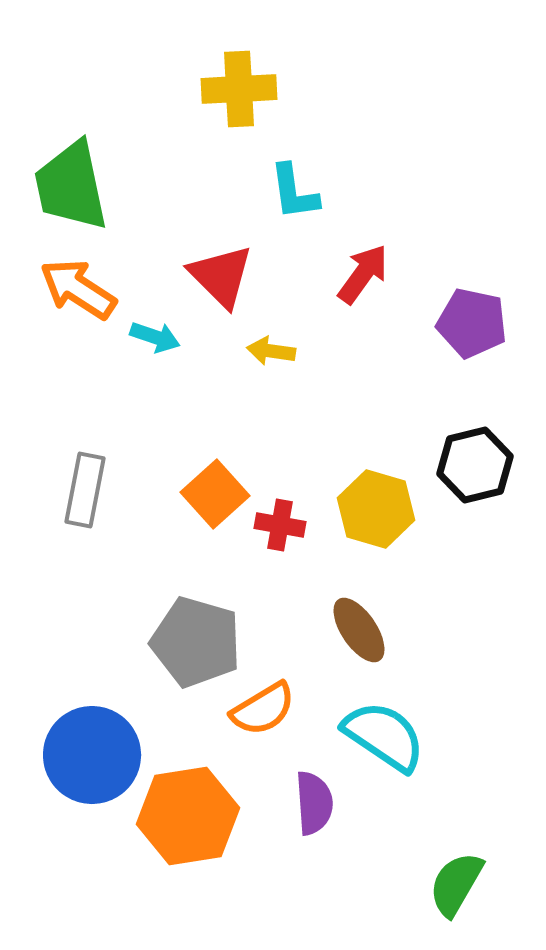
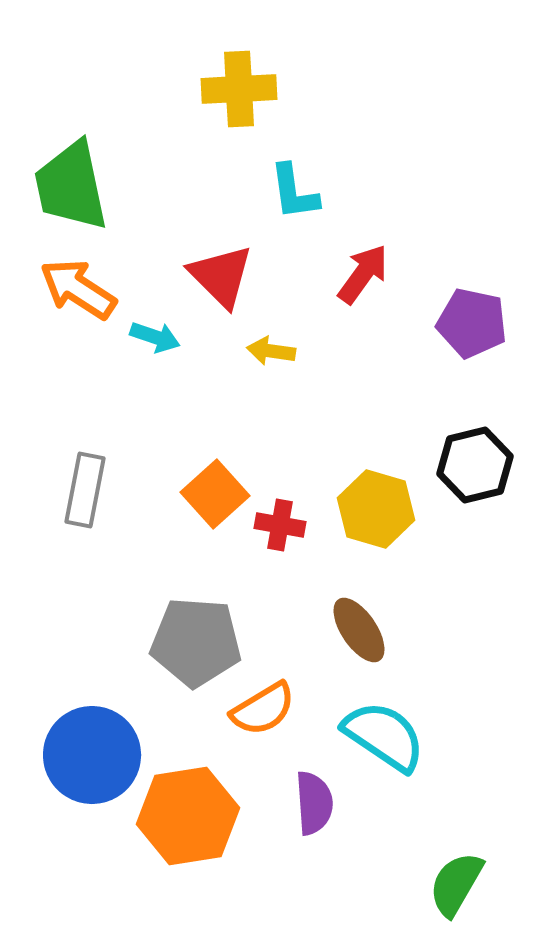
gray pentagon: rotated 12 degrees counterclockwise
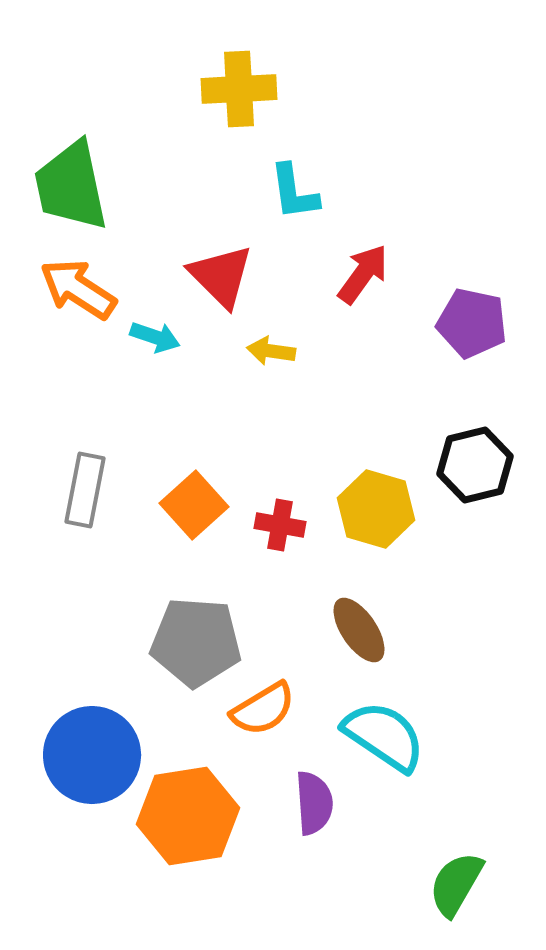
orange square: moved 21 px left, 11 px down
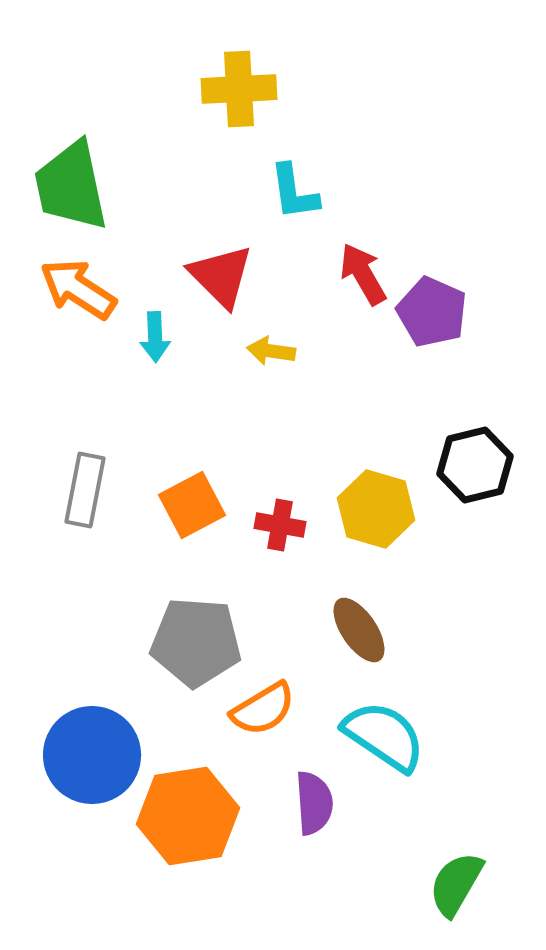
red arrow: rotated 66 degrees counterclockwise
purple pentagon: moved 40 px left, 11 px up; rotated 12 degrees clockwise
cyan arrow: rotated 69 degrees clockwise
orange square: moved 2 px left; rotated 14 degrees clockwise
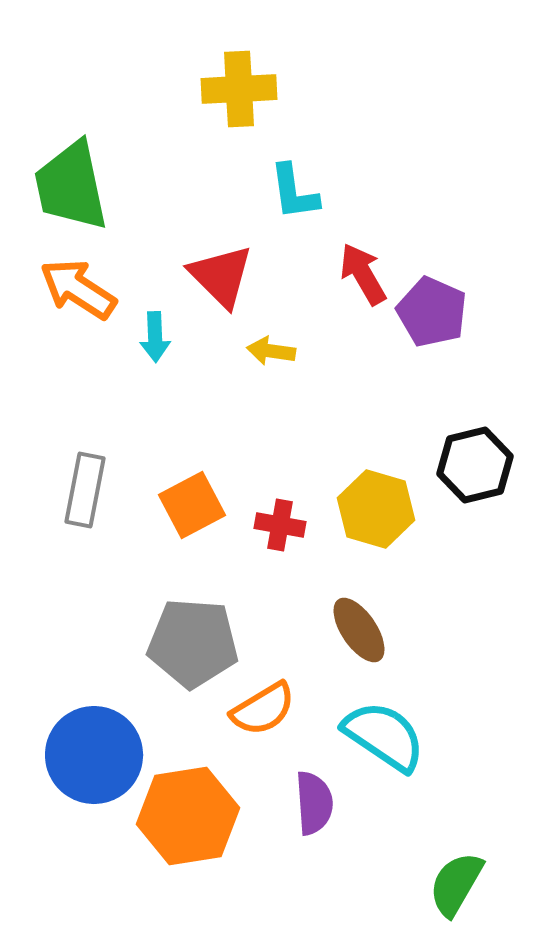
gray pentagon: moved 3 px left, 1 px down
blue circle: moved 2 px right
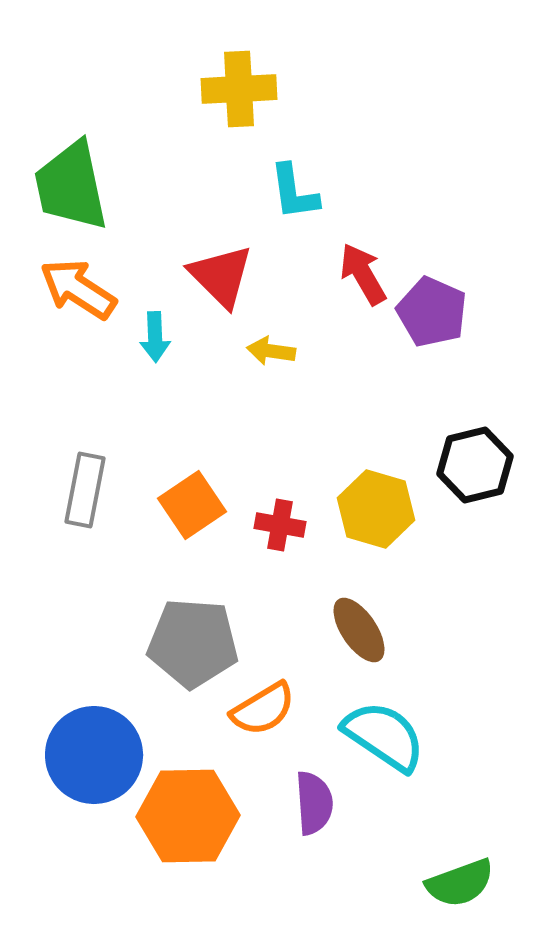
orange square: rotated 6 degrees counterclockwise
orange hexagon: rotated 8 degrees clockwise
green semicircle: moved 4 px right, 1 px up; rotated 140 degrees counterclockwise
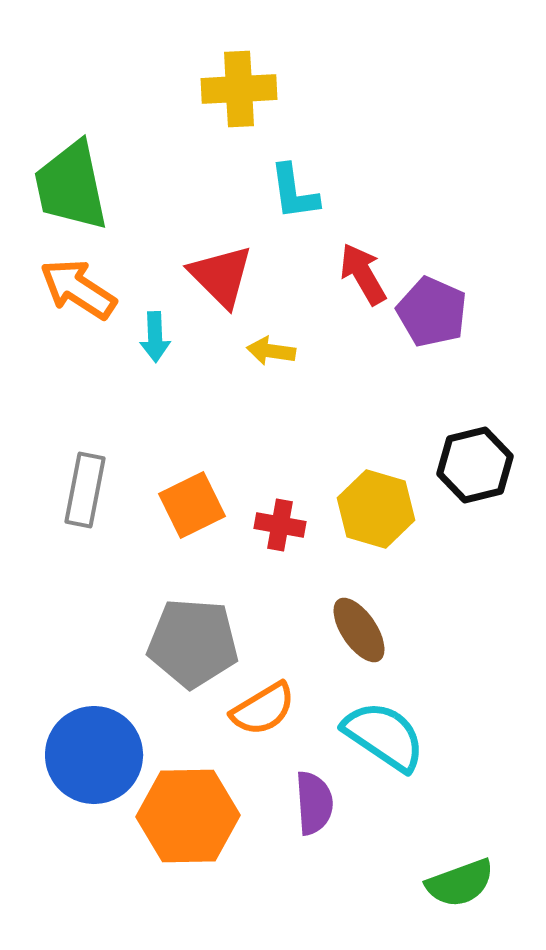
orange square: rotated 8 degrees clockwise
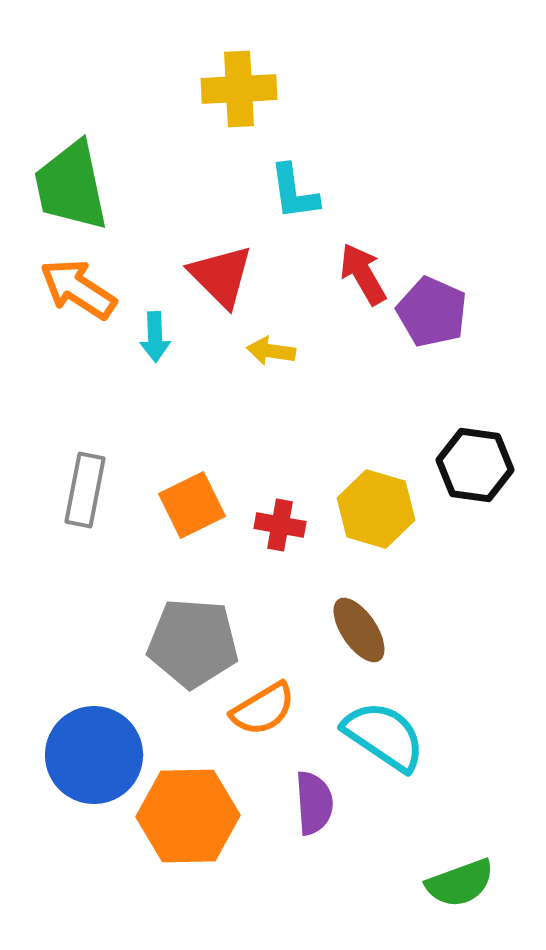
black hexagon: rotated 22 degrees clockwise
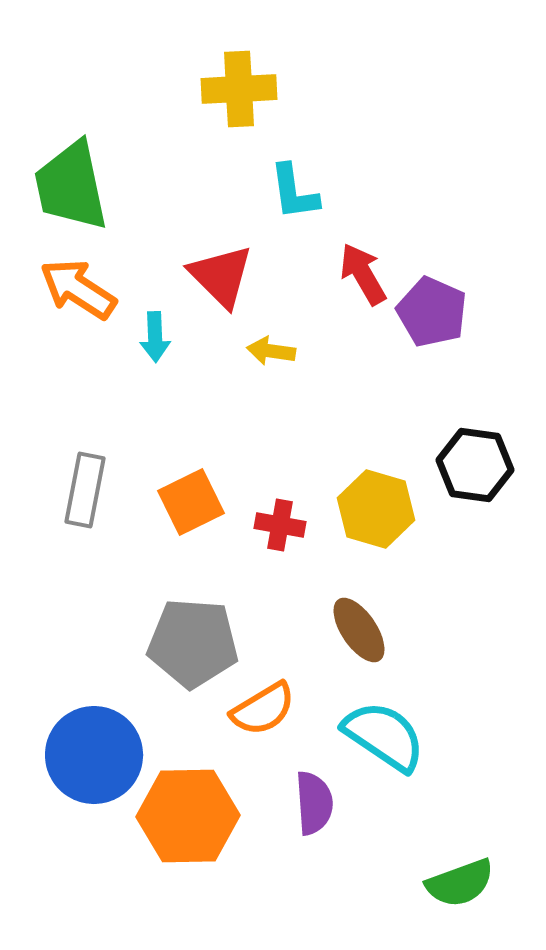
orange square: moved 1 px left, 3 px up
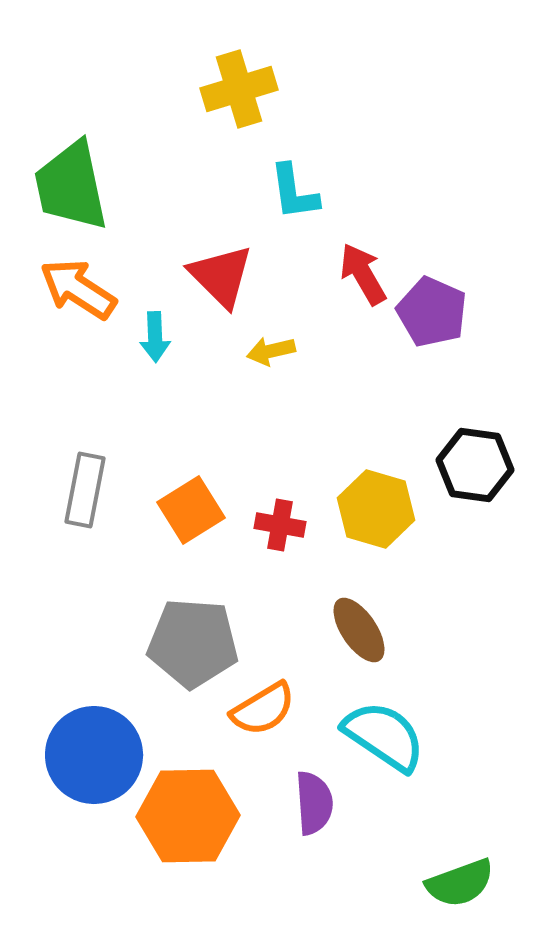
yellow cross: rotated 14 degrees counterclockwise
yellow arrow: rotated 21 degrees counterclockwise
orange square: moved 8 px down; rotated 6 degrees counterclockwise
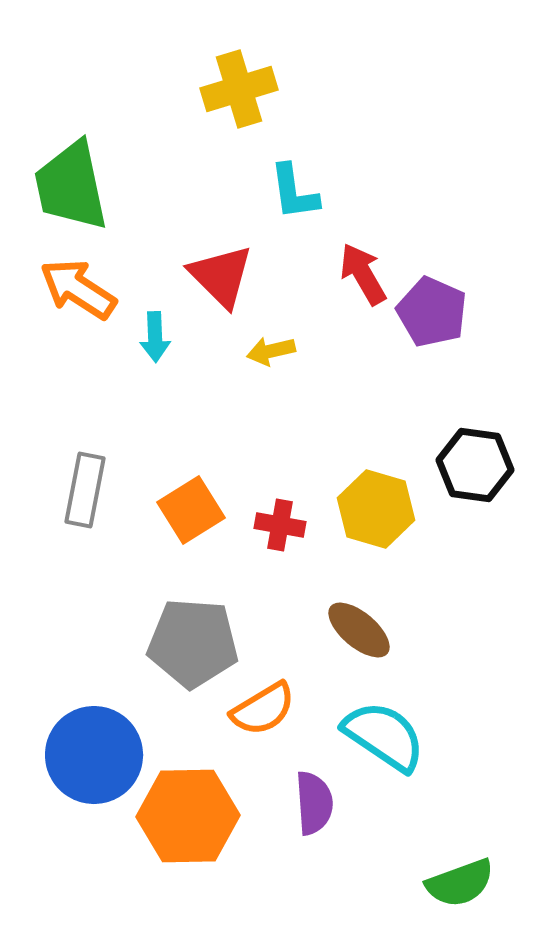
brown ellipse: rotated 16 degrees counterclockwise
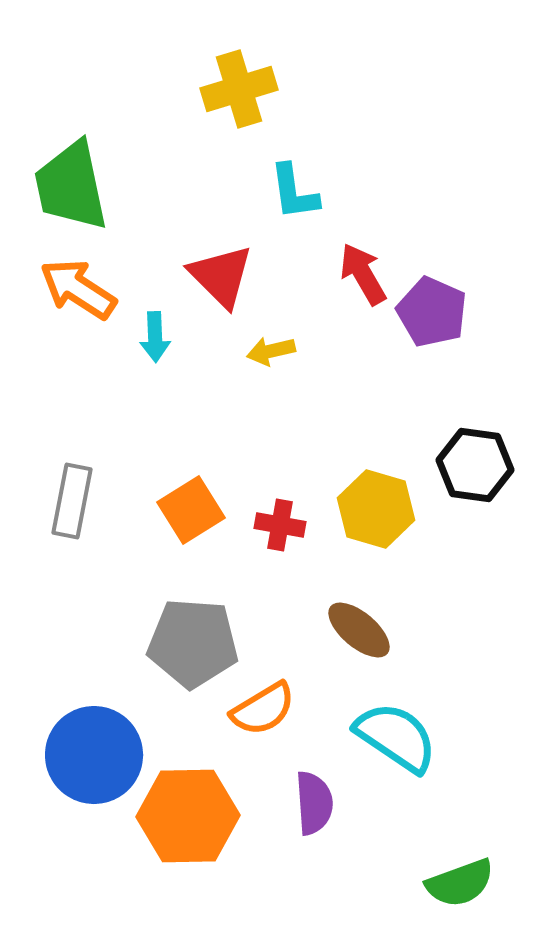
gray rectangle: moved 13 px left, 11 px down
cyan semicircle: moved 12 px right, 1 px down
